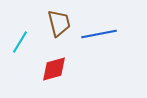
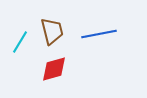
brown trapezoid: moved 7 px left, 8 px down
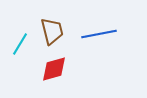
cyan line: moved 2 px down
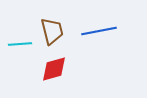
blue line: moved 3 px up
cyan line: rotated 55 degrees clockwise
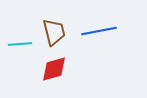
brown trapezoid: moved 2 px right, 1 px down
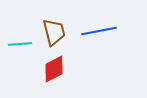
red diamond: rotated 12 degrees counterclockwise
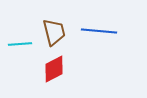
blue line: rotated 16 degrees clockwise
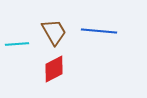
brown trapezoid: rotated 16 degrees counterclockwise
cyan line: moved 3 px left
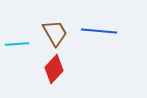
brown trapezoid: moved 1 px right, 1 px down
red diamond: rotated 20 degrees counterclockwise
